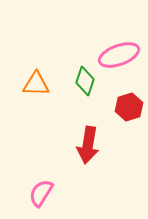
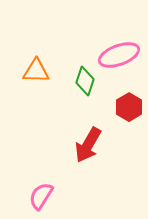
orange triangle: moved 13 px up
red hexagon: rotated 12 degrees counterclockwise
red arrow: rotated 21 degrees clockwise
pink semicircle: moved 3 px down
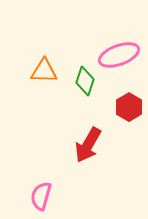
orange triangle: moved 8 px right
pink semicircle: rotated 16 degrees counterclockwise
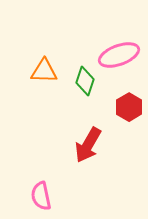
pink semicircle: rotated 28 degrees counterclockwise
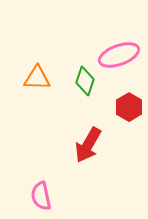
orange triangle: moved 7 px left, 7 px down
